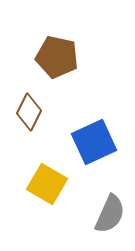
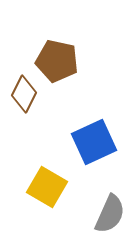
brown pentagon: moved 4 px down
brown diamond: moved 5 px left, 18 px up
yellow square: moved 3 px down
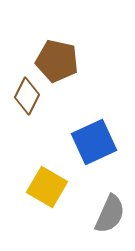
brown diamond: moved 3 px right, 2 px down
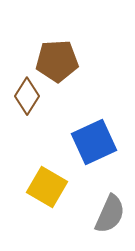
brown pentagon: rotated 15 degrees counterclockwise
brown diamond: rotated 6 degrees clockwise
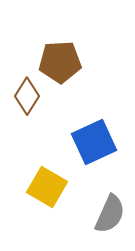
brown pentagon: moved 3 px right, 1 px down
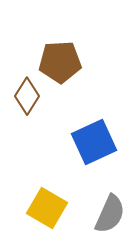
yellow square: moved 21 px down
